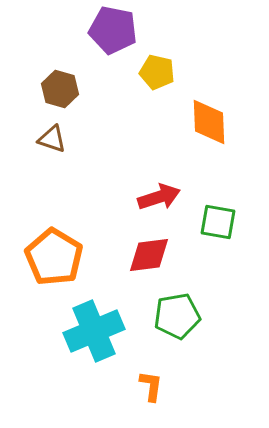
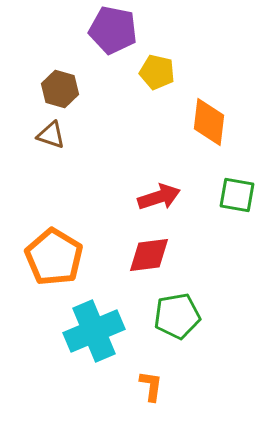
orange diamond: rotated 9 degrees clockwise
brown triangle: moved 1 px left, 4 px up
green square: moved 19 px right, 27 px up
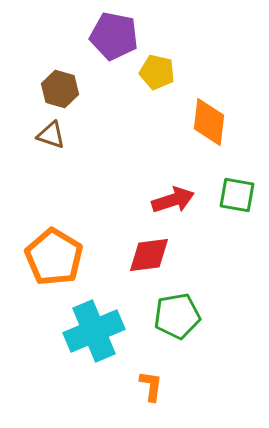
purple pentagon: moved 1 px right, 6 px down
red arrow: moved 14 px right, 3 px down
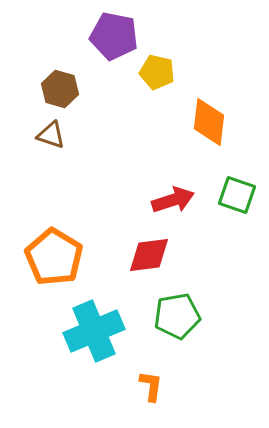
green square: rotated 9 degrees clockwise
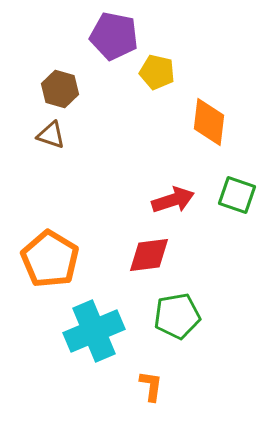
orange pentagon: moved 4 px left, 2 px down
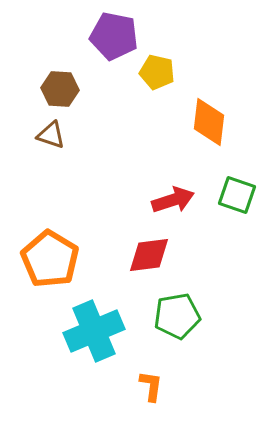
brown hexagon: rotated 12 degrees counterclockwise
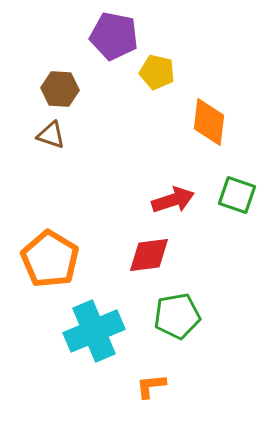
orange L-shape: rotated 104 degrees counterclockwise
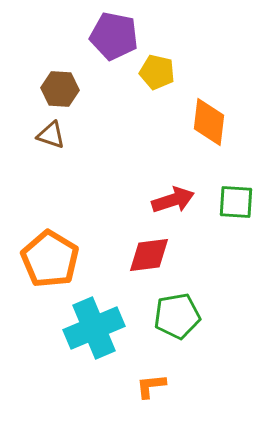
green square: moved 1 px left, 7 px down; rotated 15 degrees counterclockwise
cyan cross: moved 3 px up
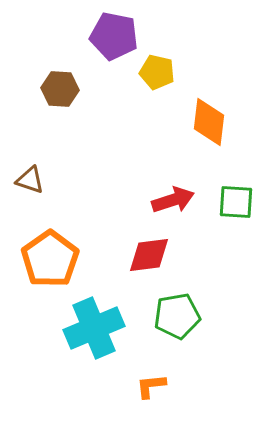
brown triangle: moved 21 px left, 45 px down
orange pentagon: rotated 6 degrees clockwise
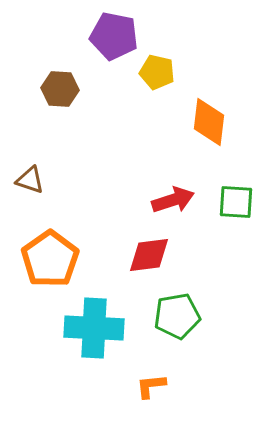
cyan cross: rotated 26 degrees clockwise
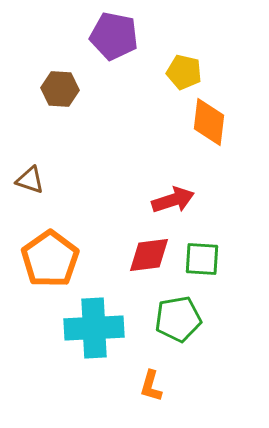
yellow pentagon: moved 27 px right
green square: moved 34 px left, 57 px down
green pentagon: moved 1 px right, 3 px down
cyan cross: rotated 6 degrees counterclockwise
orange L-shape: rotated 68 degrees counterclockwise
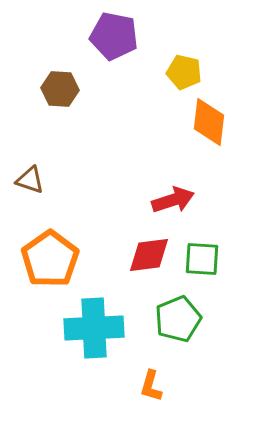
green pentagon: rotated 12 degrees counterclockwise
